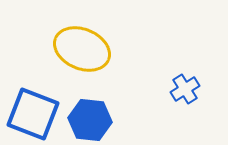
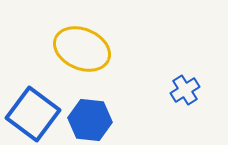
blue cross: moved 1 px down
blue square: rotated 16 degrees clockwise
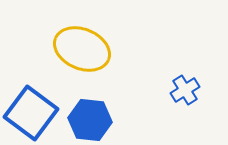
blue square: moved 2 px left, 1 px up
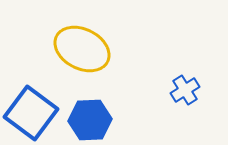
yellow ellipse: rotated 4 degrees clockwise
blue hexagon: rotated 9 degrees counterclockwise
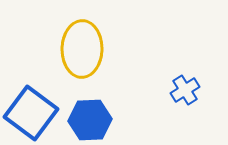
yellow ellipse: rotated 64 degrees clockwise
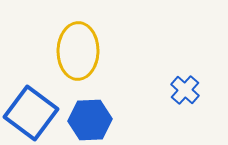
yellow ellipse: moved 4 px left, 2 px down
blue cross: rotated 16 degrees counterclockwise
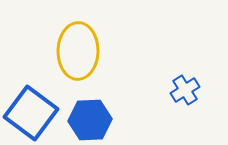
blue cross: rotated 16 degrees clockwise
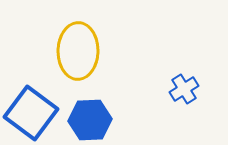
blue cross: moved 1 px left, 1 px up
